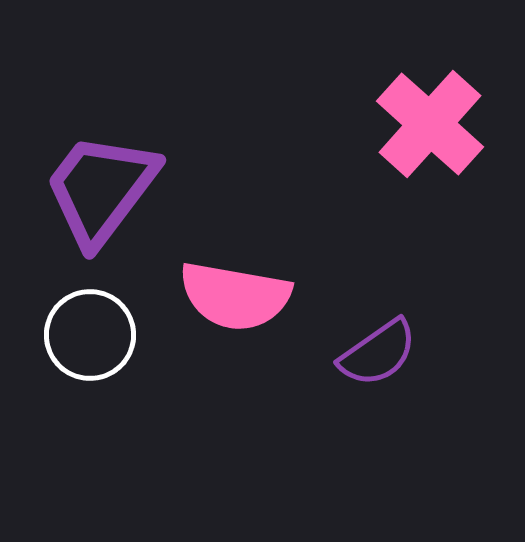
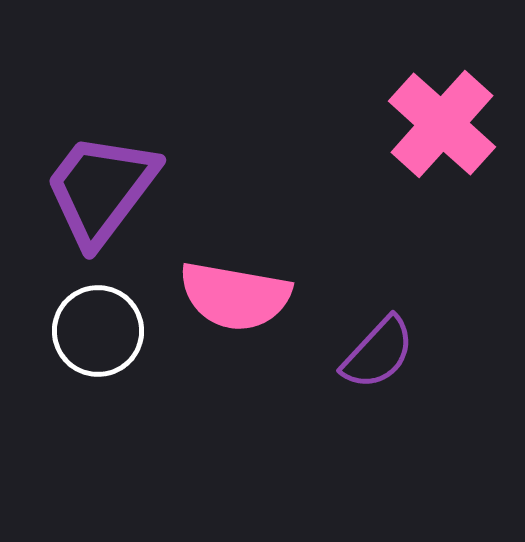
pink cross: moved 12 px right
white circle: moved 8 px right, 4 px up
purple semicircle: rotated 12 degrees counterclockwise
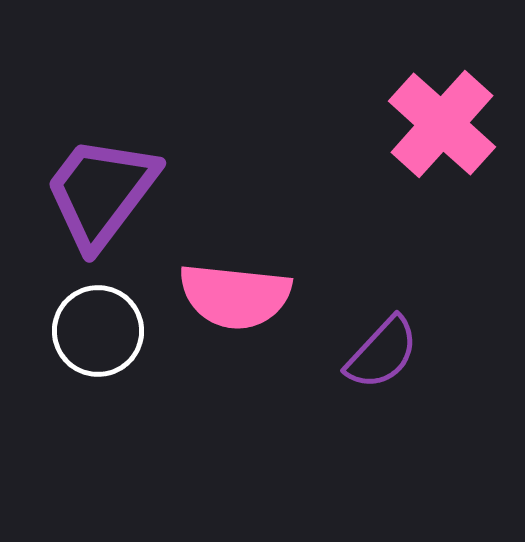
purple trapezoid: moved 3 px down
pink semicircle: rotated 4 degrees counterclockwise
purple semicircle: moved 4 px right
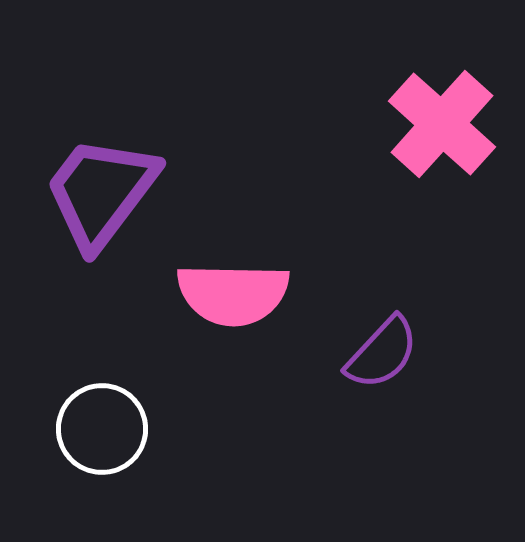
pink semicircle: moved 2 px left, 2 px up; rotated 5 degrees counterclockwise
white circle: moved 4 px right, 98 px down
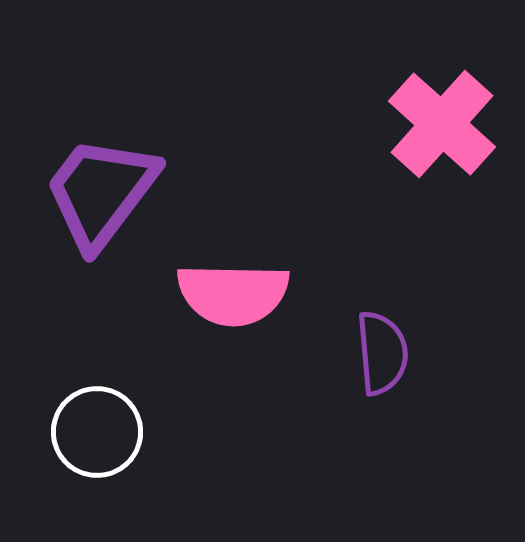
purple semicircle: rotated 48 degrees counterclockwise
white circle: moved 5 px left, 3 px down
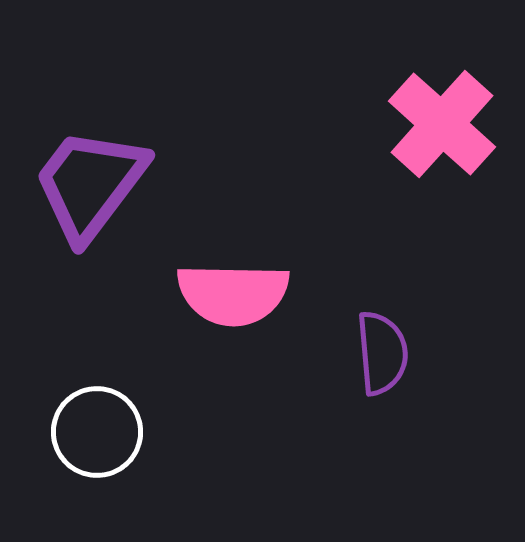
purple trapezoid: moved 11 px left, 8 px up
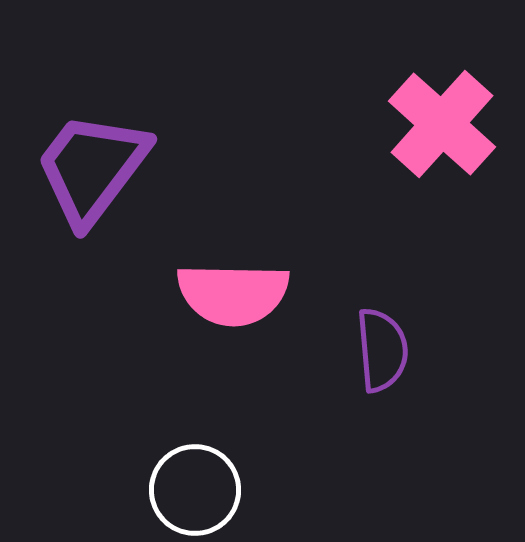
purple trapezoid: moved 2 px right, 16 px up
purple semicircle: moved 3 px up
white circle: moved 98 px right, 58 px down
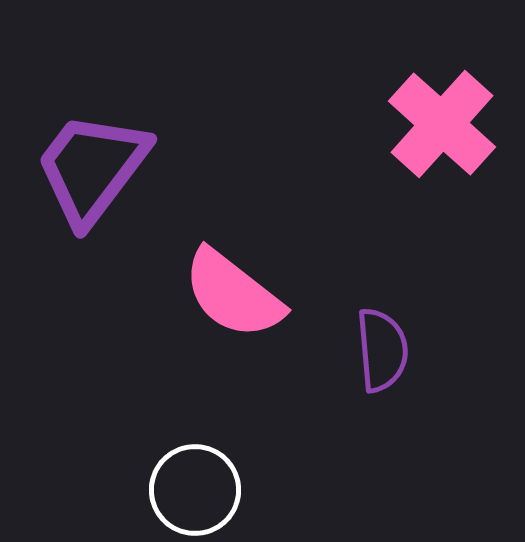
pink semicircle: rotated 37 degrees clockwise
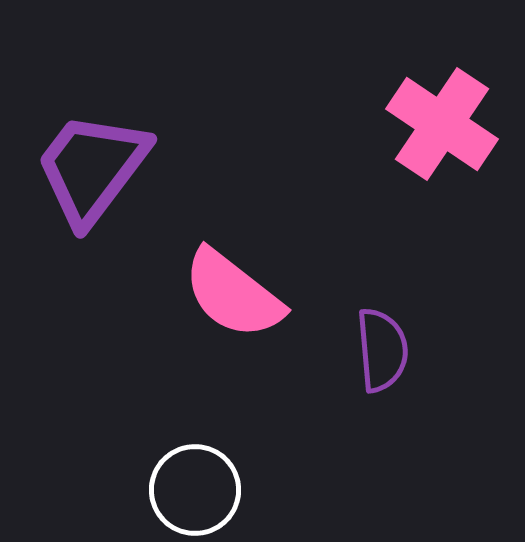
pink cross: rotated 8 degrees counterclockwise
